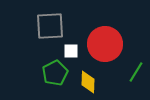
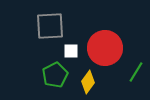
red circle: moved 4 px down
green pentagon: moved 2 px down
yellow diamond: rotated 35 degrees clockwise
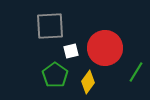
white square: rotated 14 degrees counterclockwise
green pentagon: rotated 10 degrees counterclockwise
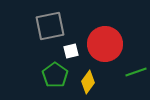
gray square: rotated 8 degrees counterclockwise
red circle: moved 4 px up
green line: rotated 40 degrees clockwise
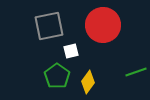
gray square: moved 1 px left
red circle: moved 2 px left, 19 px up
green pentagon: moved 2 px right, 1 px down
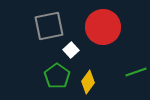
red circle: moved 2 px down
white square: moved 1 px up; rotated 28 degrees counterclockwise
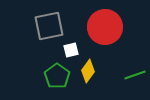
red circle: moved 2 px right
white square: rotated 28 degrees clockwise
green line: moved 1 px left, 3 px down
yellow diamond: moved 11 px up
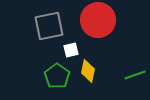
red circle: moved 7 px left, 7 px up
yellow diamond: rotated 25 degrees counterclockwise
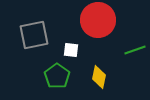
gray square: moved 15 px left, 9 px down
white square: rotated 21 degrees clockwise
yellow diamond: moved 11 px right, 6 px down
green line: moved 25 px up
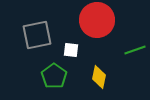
red circle: moved 1 px left
gray square: moved 3 px right
green pentagon: moved 3 px left
